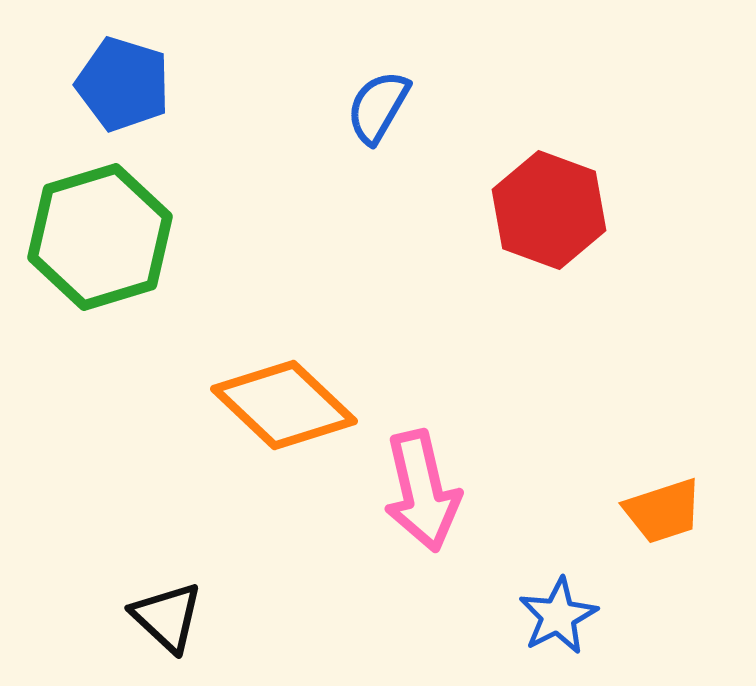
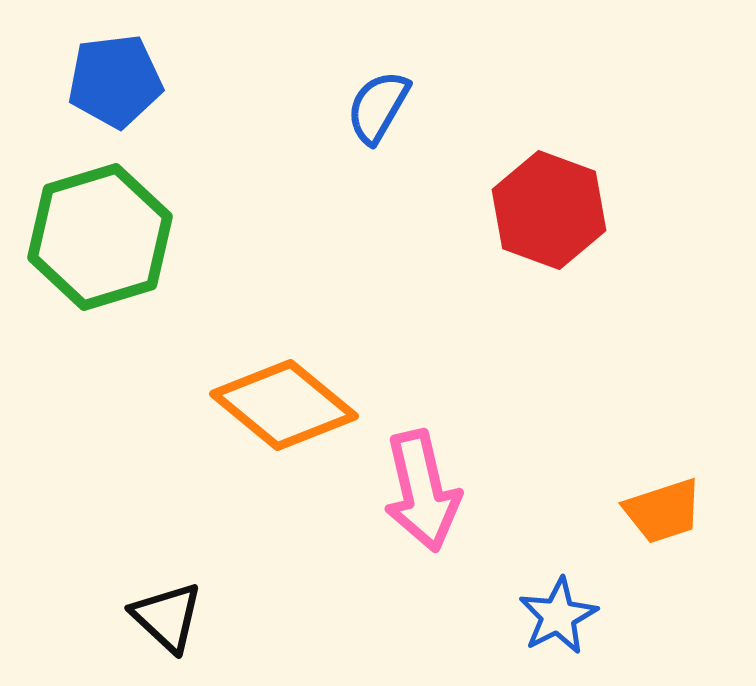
blue pentagon: moved 8 px left, 3 px up; rotated 24 degrees counterclockwise
orange diamond: rotated 4 degrees counterclockwise
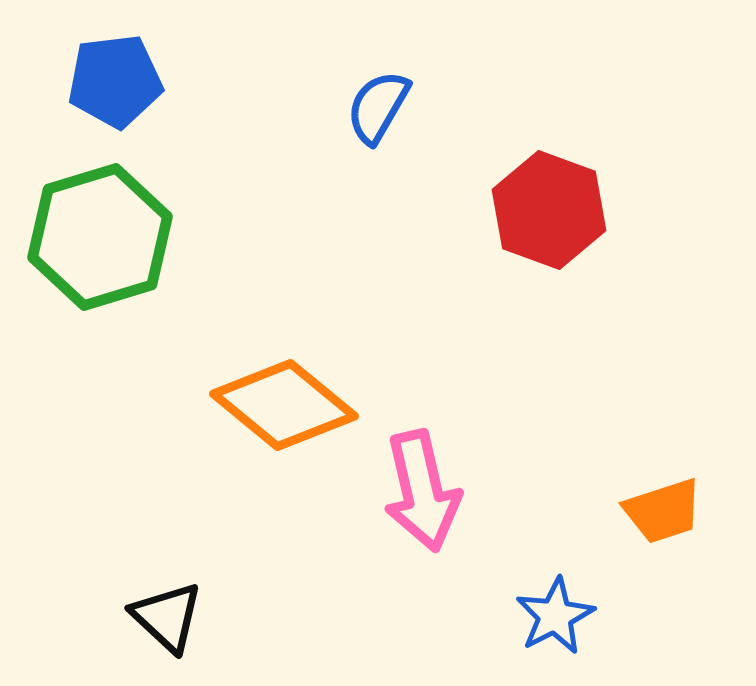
blue star: moved 3 px left
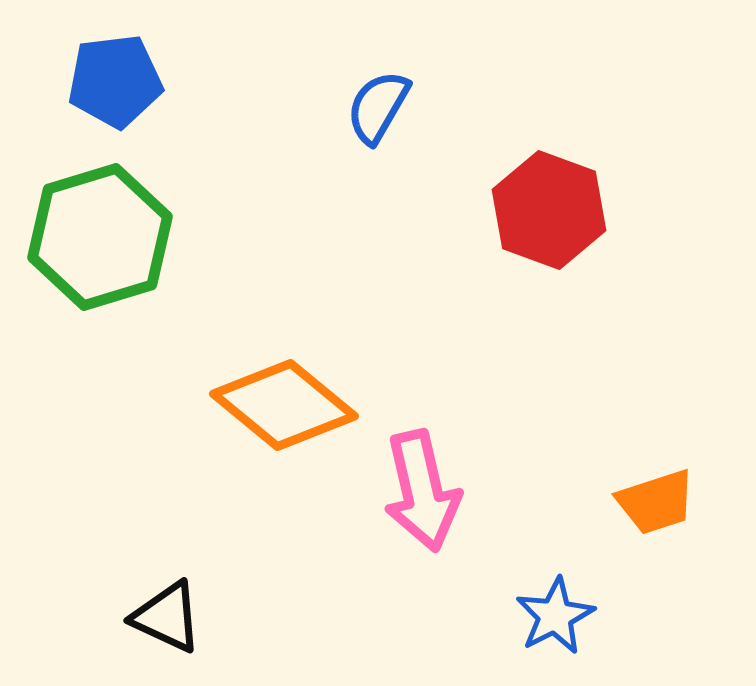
orange trapezoid: moved 7 px left, 9 px up
black triangle: rotated 18 degrees counterclockwise
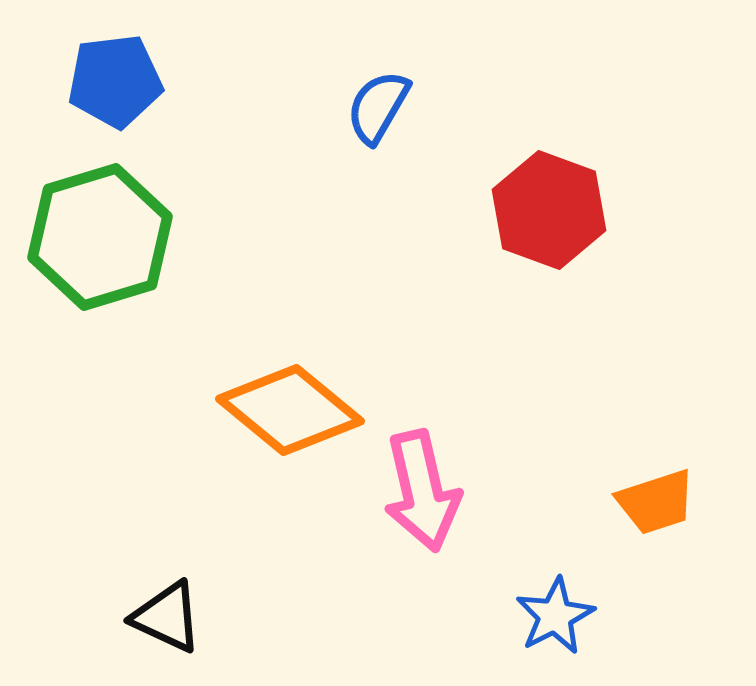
orange diamond: moved 6 px right, 5 px down
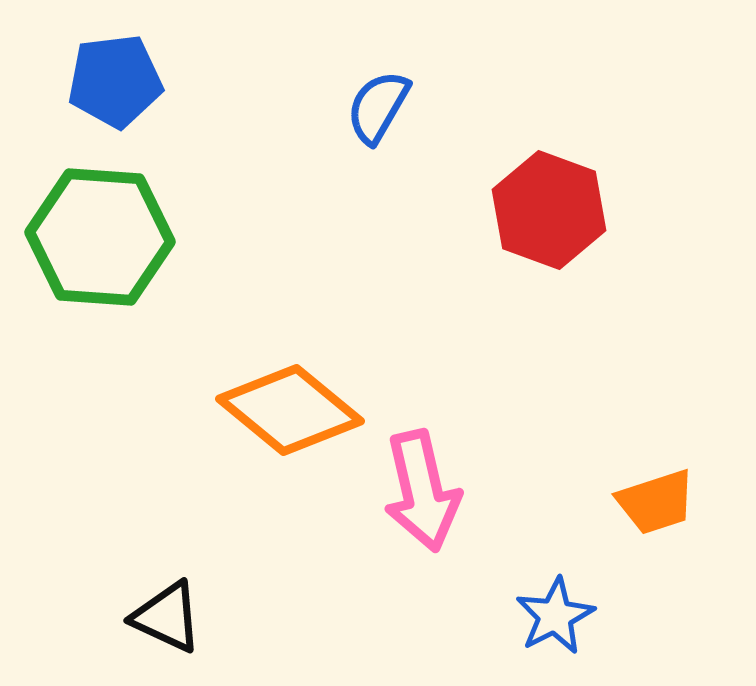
green hexagon: rotated 21 degrees clockwise
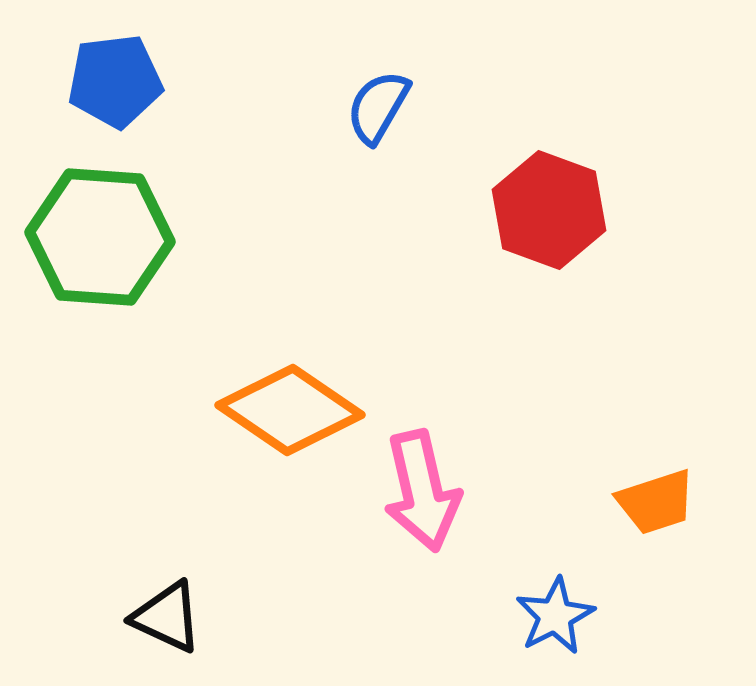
orange diamond: rotated 5 degrees counterclockwise
